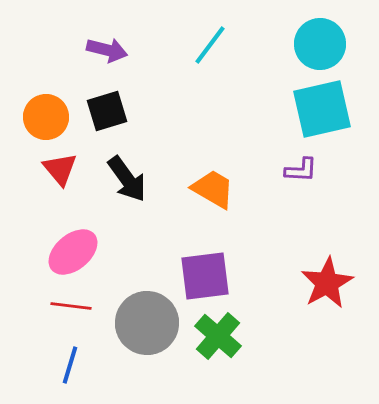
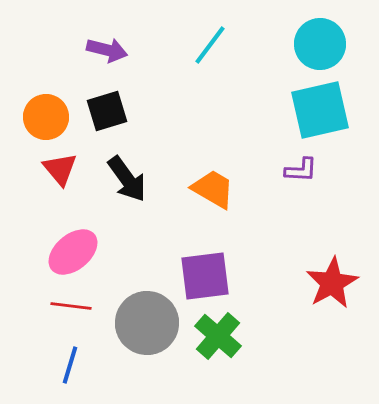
cyan square: moved 2 px left, 1 px down
red star: moved 5 px right
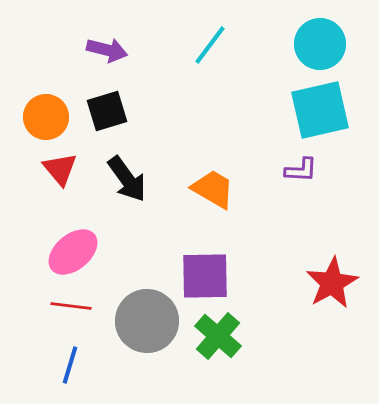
purple square: rotated 6 degrees clockwise
gray circle: moved 2 px up
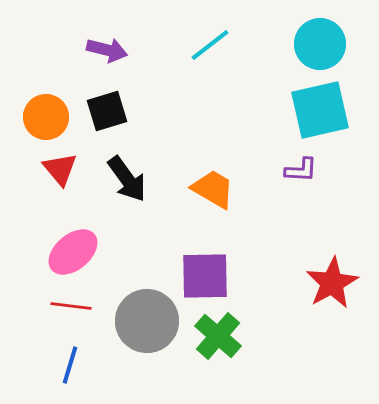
cyan line: rotated 15 degrees clockwise
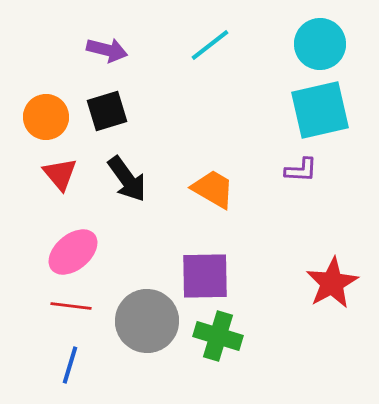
red triangle: moved 5 px down
green cross: rotated 24 degrees counterclockwise
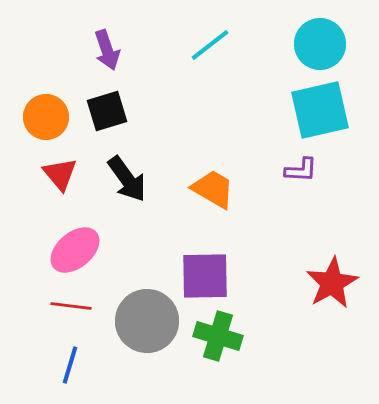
purple arrow: rotated 57 degrees clockwise
pink ellipse: moved 2 px right, 2 px up
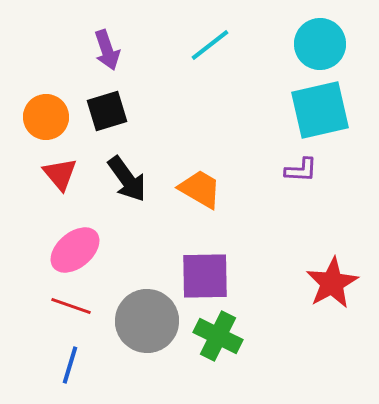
orange trapezoid: moved 13 px left
red line: rotated 12 degrees clockwise
green cross: rotated 9 degrees clockwise
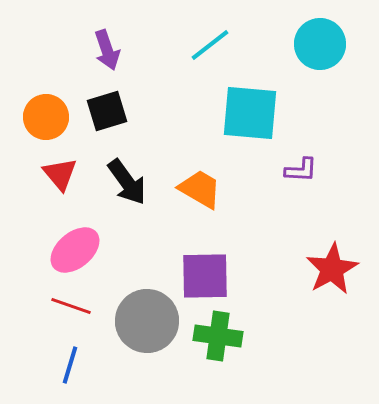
cyan square: moved 70 px left, 3 px down; rotated 18 degrees clockwise
black arrow: moved 3 px down
red star: moved 14 px up
green cross: rotated 18 degrees counterclockwise
